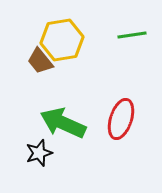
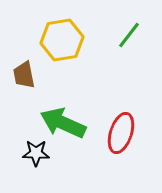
green line: moved 3 px left; rotated 44 degrees counterclockwise
brown trapezoid: moved 16 px left, 14 px down; rotated 28 degrees clockwise
red ellipse: moved 14 px down
black star: moved 3 px left; rotated 20 degrees clockwise
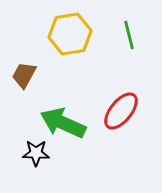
green line: rotated 52 degrees counterclockwise
yellow hexagon: moved 8 px right, 6 px up
brown trapezoid: rotated 40 degrees clockwise
red ellipse: moved 22 px up; rotated 21 degrees clockwise
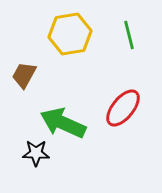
red ellipse: moved 2 px right, 3 px up
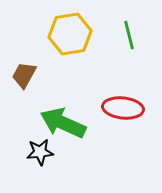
red ellipse: rotated 57 degrees clockwise
black star: moved 4 px right, 1 px up; rotated 8 degrees counterclockwise
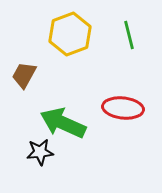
yellow hexagon: rotated 12 degrees counterclockwise
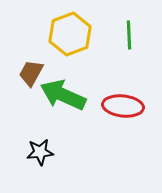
green line: rotated 12 degrees clockwise
brown trapezoid: moved 7 px right, 2 px up
red ellipse: moved 2 px up
green arrow: moved 28 px up
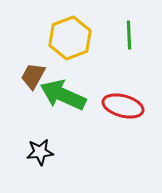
yellow hexagon: moved 4 px down
brown trapezoid: moved 2 px right, 3 px down
red ellipse: rotated 9 degrees clockwise
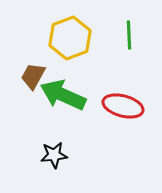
black star: moved 14 px right, 3 px down
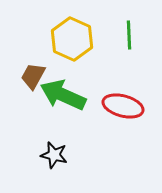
yellow hexagon: moved 2 px right, 1 px down; rotated 15 degrees counterclockwise
black star: rotated 20 degrees clockwise
